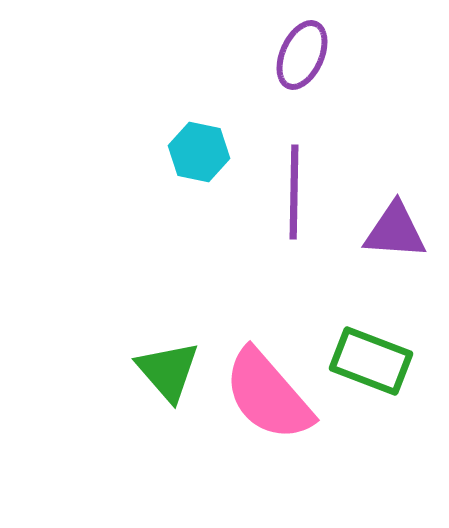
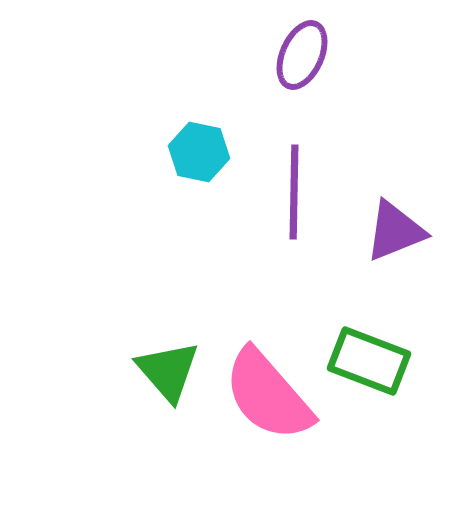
purple triangle: rotated 26 degrees counterclockwise
green rectangle: moved 2 px left
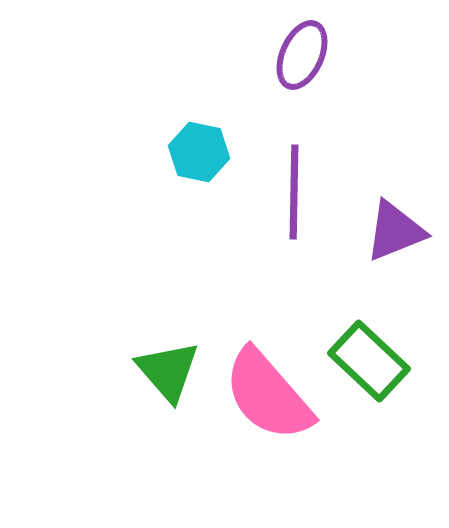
green rectangle: rotated 22 degrees clockwise
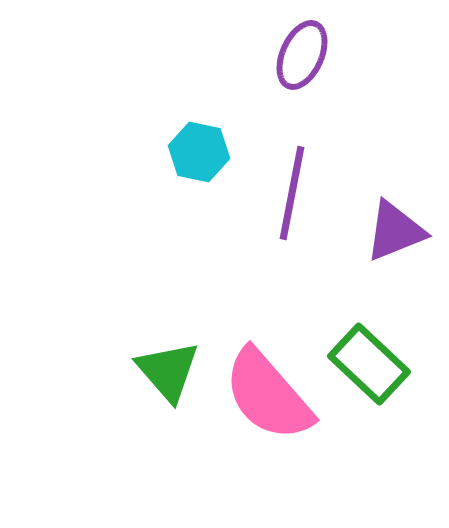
purple line: moved 2 px left, 1 px down; rotated 10 degrees clockwise
green rectangle: moved 3 px down
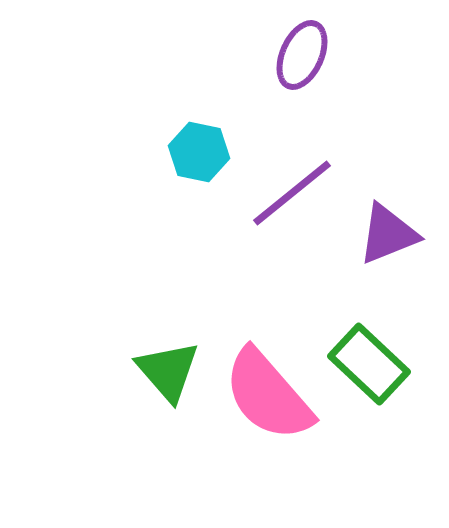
purple line: rotated 40 degrees clockwise
purple triangle: moved 7 px left, 3 px down
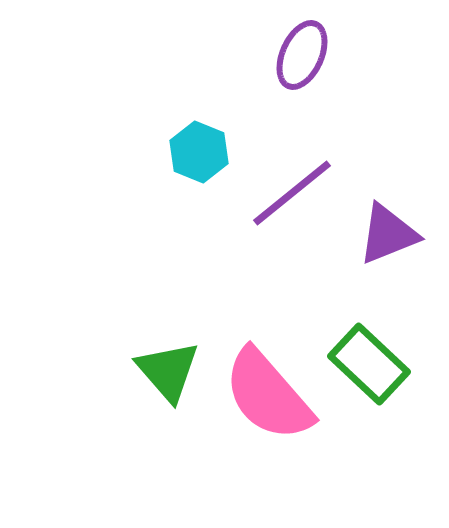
cyan hexagon: rotated 10 degrees clockwise
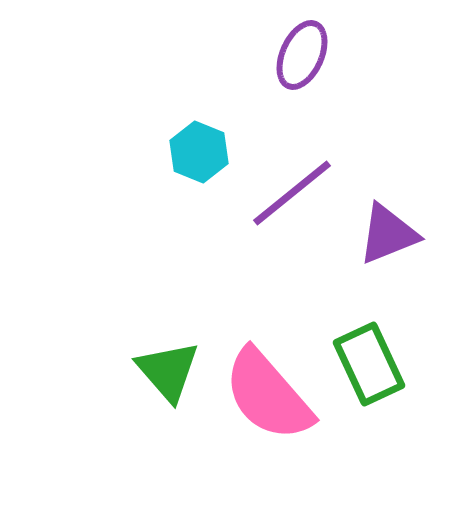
green rectangle: rotated 22 degrees clockwise
